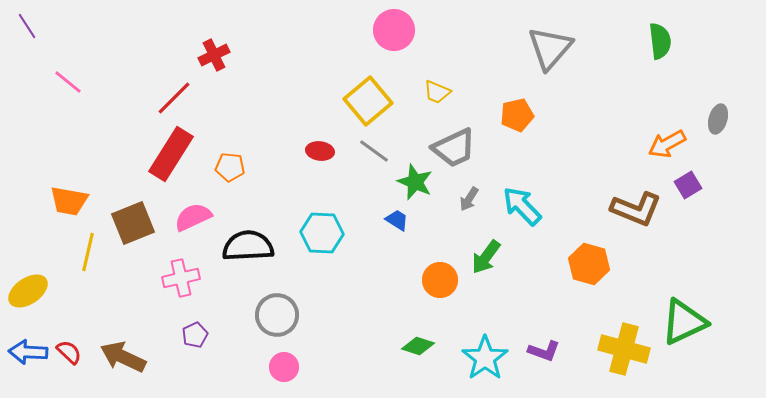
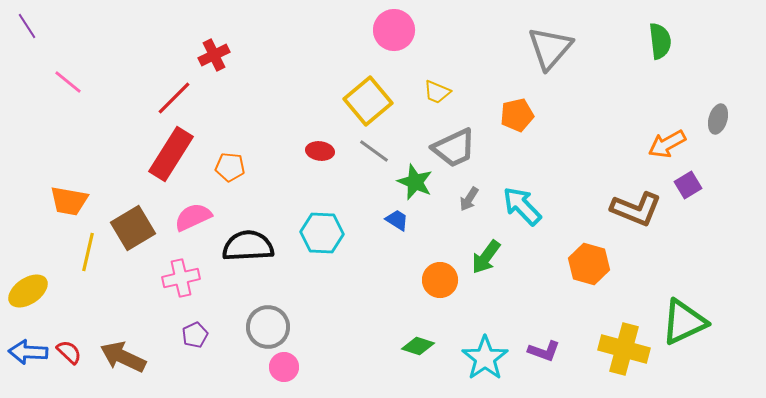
brown square at (133, 223): moved 5 px down; rotated 9 degrees counterclockwise
gray circle at (277, 315): moved 9 px left, 12 px down
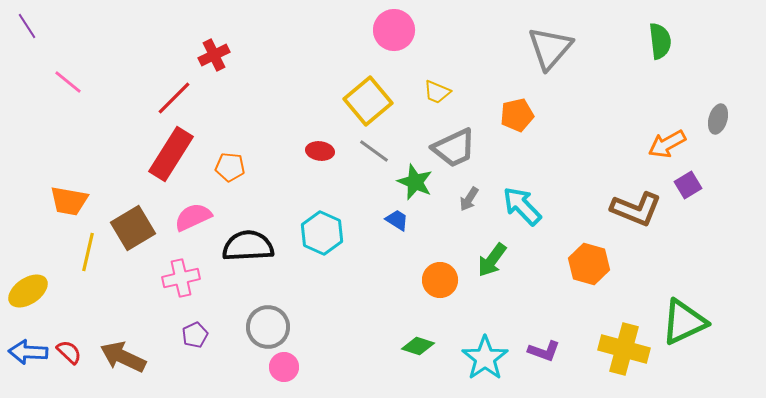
cyan hexagon at (322, 233): rotated 21 degrees clockwise
green arrow at (486, 257): moved 6 px right, 3 px down
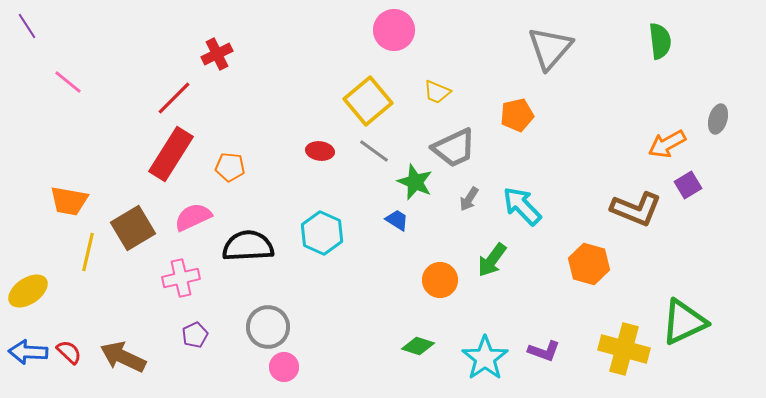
red cross at (214, 55): moved 3 px right, 1 px up
